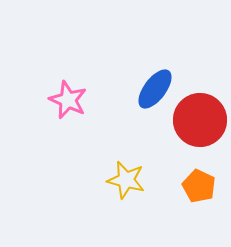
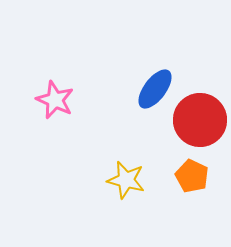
pink star: moved 13 px left
orange pentagon: moved 7 px left, 10 px up
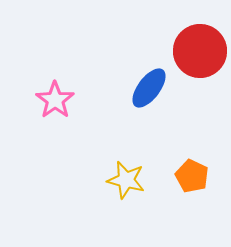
blue ellipse: moved 6 px left, 1 px up
pink star: rotated 12 degrees clockwise
red circle: moved 69 px up
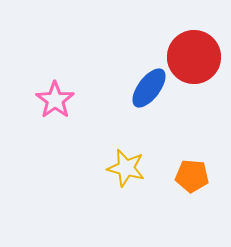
red circle: moved 6 px left, 6 px down
orange pentagon: rotated 20 degrees counterclockwise
yellow star: moved 12 px up
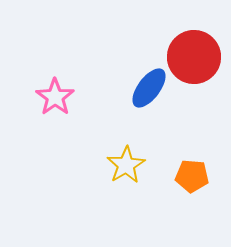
pink star: moved 3 px up
yellow star: moved 3 px up; rotated 27 degrees clockwise
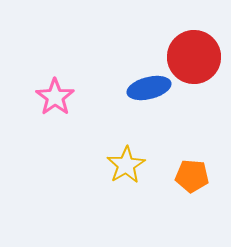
blue ellipse: rotated 39 degrees clockwise
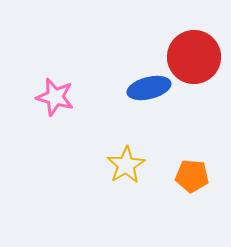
pink star: rotated 21 degrees counterclockwise
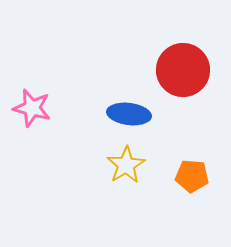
red circle: moved 11 px left, 13 px down
blue ellipse: moved 20 px left, 26 px down; rotated 21 degrees clockwise
pink star: moved 23 px left, 11 px down
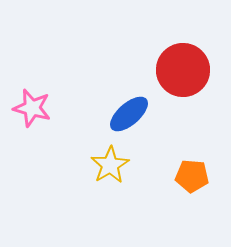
blue ellipse: rotated 48 degrees counterclockwise
yellow star: moved 16 px left
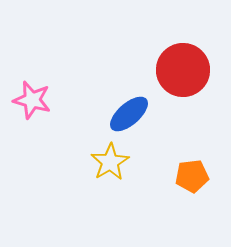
pink star: moved 8 px up
yellow star: moved 3 px up
orange pentagon: rotated 12 degrees counterclockwise
